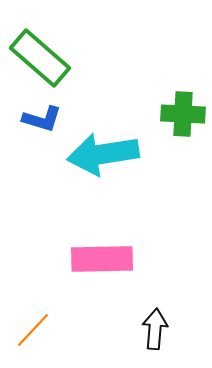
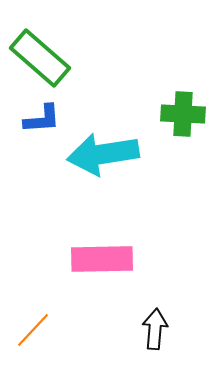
blue L-shape: rotated 21 degrees counterclockwise
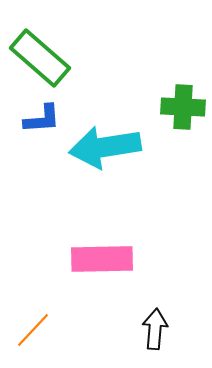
green cross: moved 7 px up
cyan arrow: moved 2 px right, 7 px up
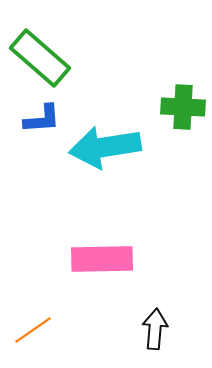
orange line: rotated 12 degrees clockwise
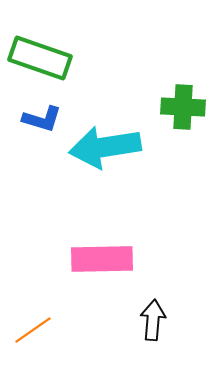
green rectangle: rotated 22 degrees counterclockwise
blue L-shape: rotated 21 degrees clockwise
black arrow: moved 2 px left, 9 px up
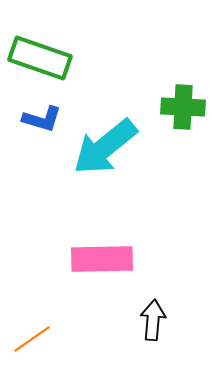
cyan arrow: rotated 30 degrees counterclockwise
orange line: moved 1 px left, 9 px down
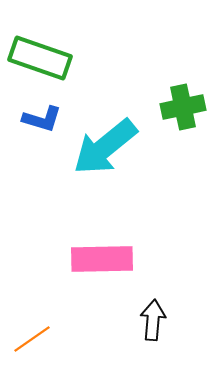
green cross: rotated 15 degrees counterclockwise
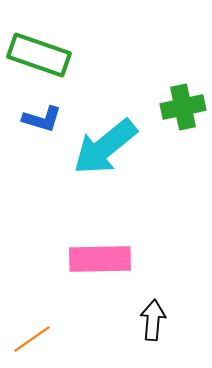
green rectangle: moved 1 px left, 3 px up
pink rectangle: moved 2 px left
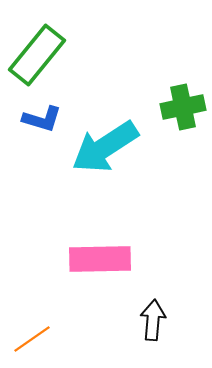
green rectangle: moved 2 px left; rotated 70 degrees counterclockwise
cyan arrow: rotated 6 degrees clockwise
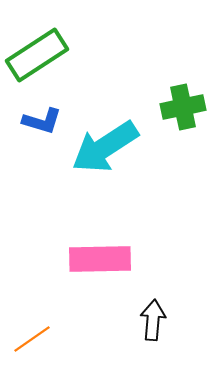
green rectangle: rotated 18 degrees clockwise
blue L-shape: moved 2 px down
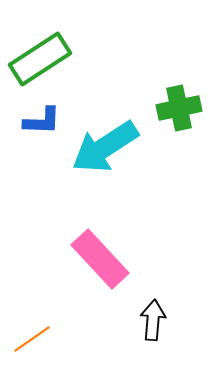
green rectangle: moved 3 px right, 4 px down
green cross: moved 4 px left, 1 px down
blue L-shape: rotated 15 degrees counterclockwise
pink rectangle: rotated 48 degrees clockwise
